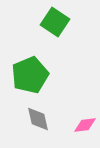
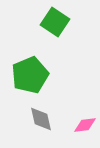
gray diamond: moved 3 px right
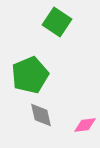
green square: moved 2 px right
gray diamond: moved 4 px up
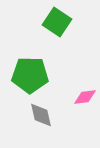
green pentagon: rotated 24 degrees clockwise
pink diamond: moved 28 px up
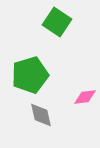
green pentagon: rotated 18 degrees counterclockwise
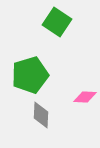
pink diamond: rotated 10 degrees clockwise
gray diamond: rotated 16 degrees clockwise
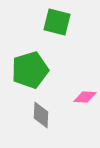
green square: rotated 20 degrees counterclockwise
green pentagon: moved 5 px up
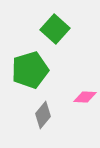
green square: moved 2 px left, 7 px down; rotated 28 degrees clockwise
gray diamond: moved 2 px right; rotated 36 degrees clockwise
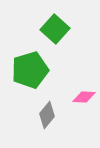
pink diamond: moved 1 px left
gray diamond: moved 4 px right
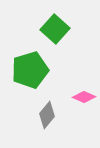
pink diamond: rotated 20 degrees clockwise
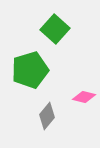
pink diamond: rotated 10 degrees counterclockwise
gray diamond: moved 1 px down
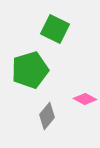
green square: rotated 16 degrees counterclockwise
pink diamond: moved 1 px right, 2 px down; rotated 15 degrees clockwise
